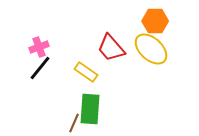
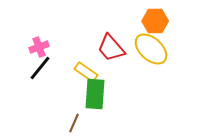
green rectangle: moved 5 px right, 15 px up
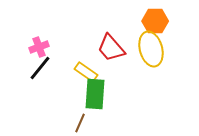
yellow ellipse: rotated 32 degrees clockwise
brown line: moved 6 px right
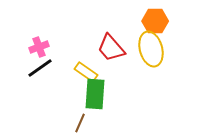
black line: rotated 16 degrees clockwise
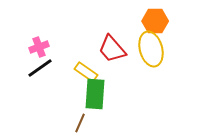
red trapezoid: moved 1 px right, 1 px down
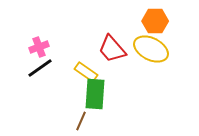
yellow ellipse: rotated 48 degrees counterclockwise
brown line: moved 1 px right, 2 px up
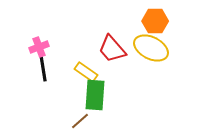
yellow ellipse: moved 1 px up
black line: moved 3 px right; rotated 64 degrees counterclockwise
green rectangle: moved 1 px down
brown line: moved 1 px left; rotated 24 degrees clockwise
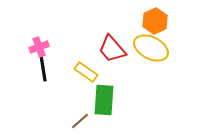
orange hexagon: rotated 25 degrees counterclockwise
green rectangle: moved 9 px right, 5 px down
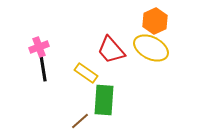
red trapezoid: moved 1 px left, 1 px down
yellow rectangle: moved 1 px down
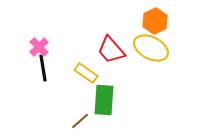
pink cross: rotated 24 degrees counterclockwise
